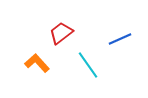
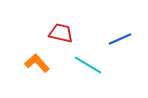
red trapezoid: rotated 50 degrees clockwise
cyan line: rotated 24 degrees counterclockwise
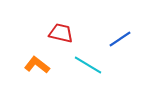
blue line: rotated 10 degrees counterclockwise
orange L-shape: moved 2 px down; rotated 10 degrees counterclockwise
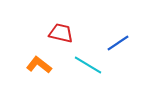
blue line: moved 2 px left, 4 px down
orange L-shape: moved 2 px right
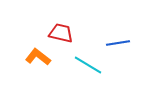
blue line: rotated 25 degrees clockwise
orange L-shape: moved 1 px left, 8 px up
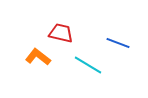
blue line: rotated 30 degrees clockwise
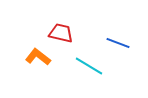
cyan line: moved 1 px right, 1 px down
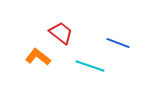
red trapezoid: rotated 25 degrees clockwise
cyan line: moved 1 px right; rotated 12 degrees counterclockwise
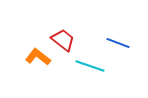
red trapezoid: moved 2 px right, 7 px down
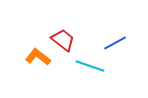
blue line: moved 3 px left; rotated 50 degrees counterclockwise
